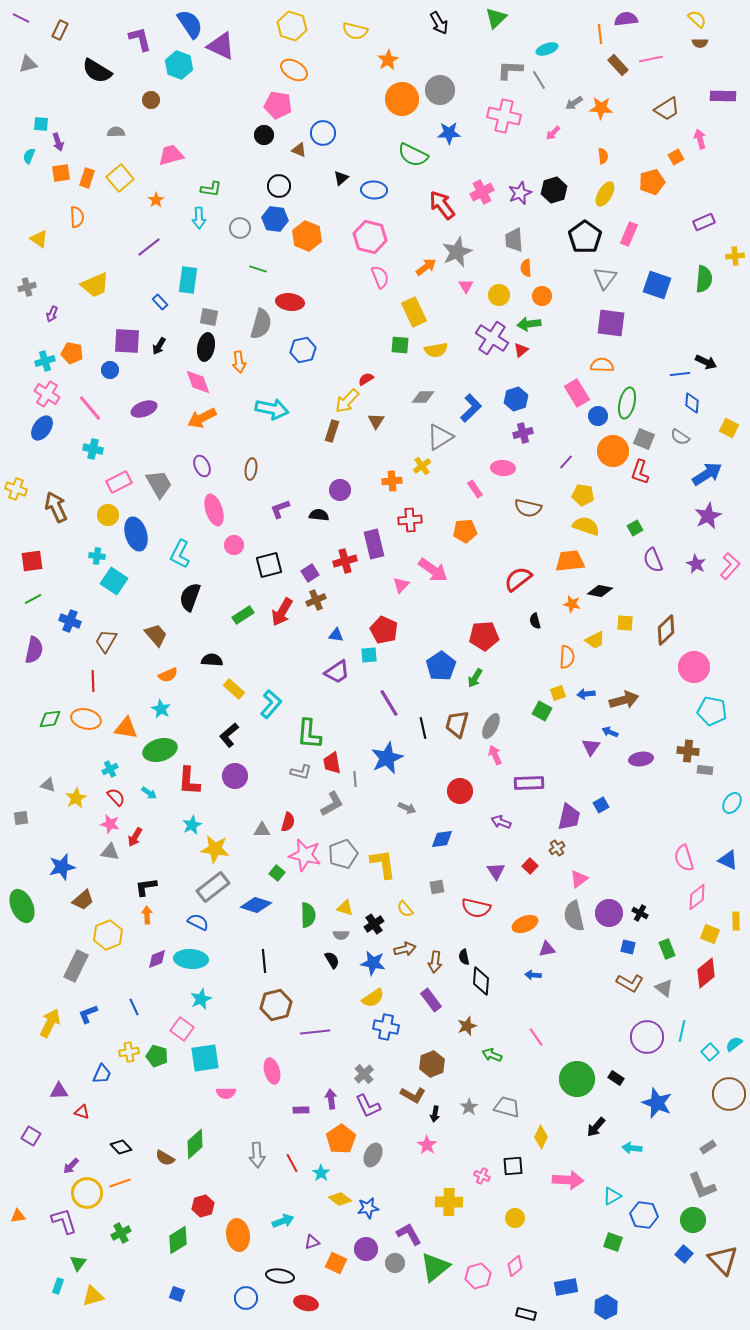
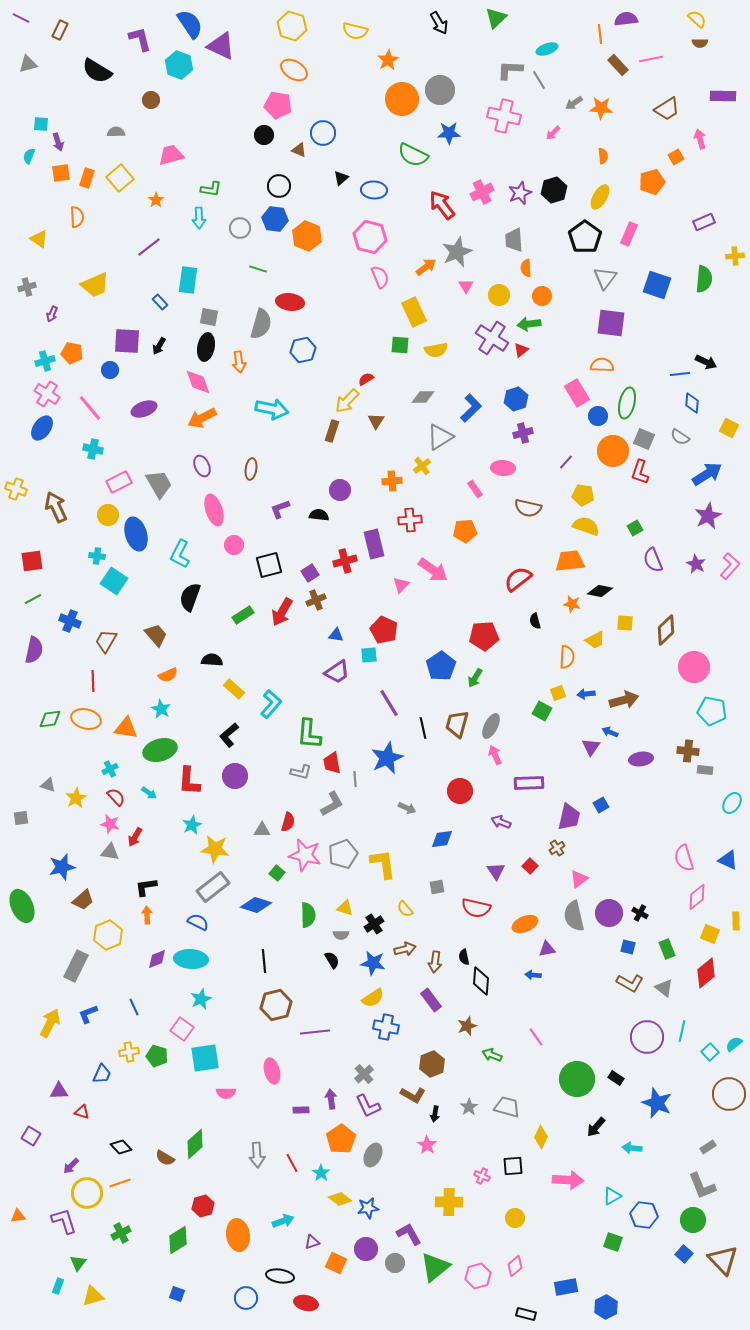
yellow ellipse at (605, 194): moved 5 px left, 3 px down
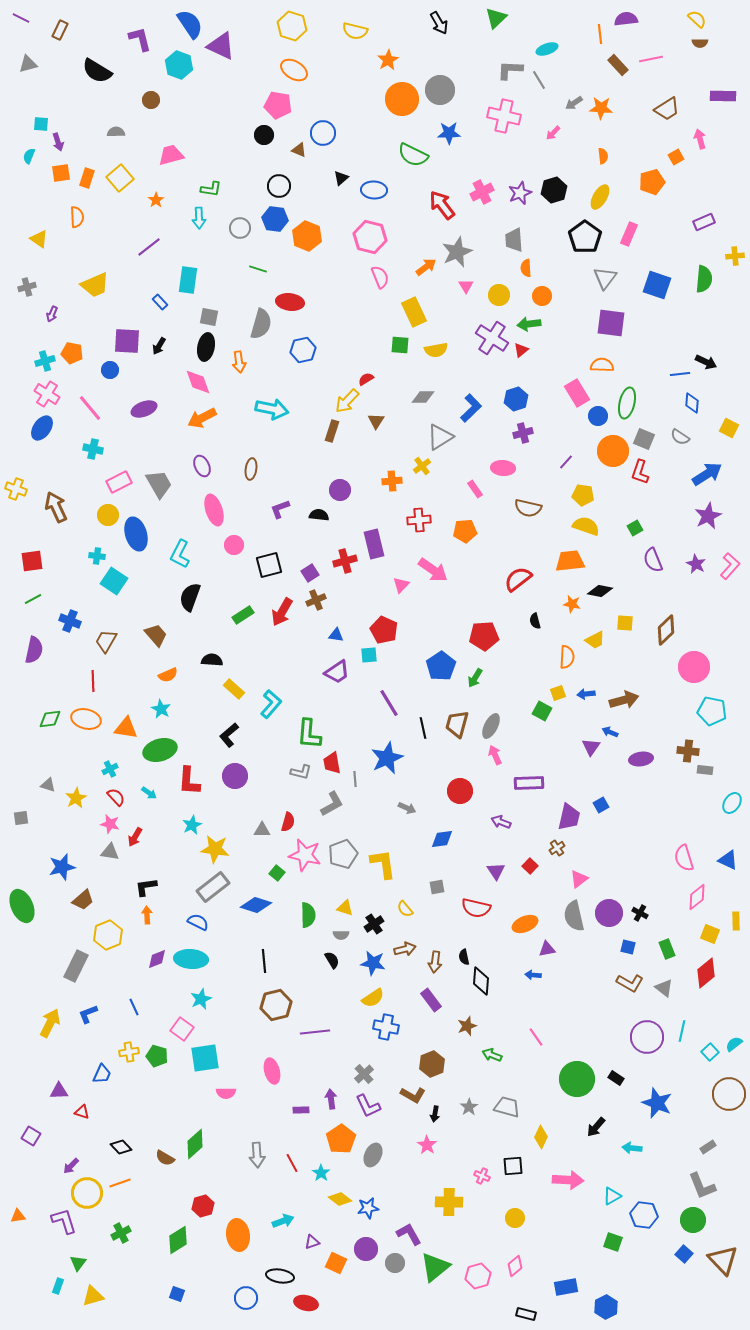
red cross at (410, 520): moved 9 px right
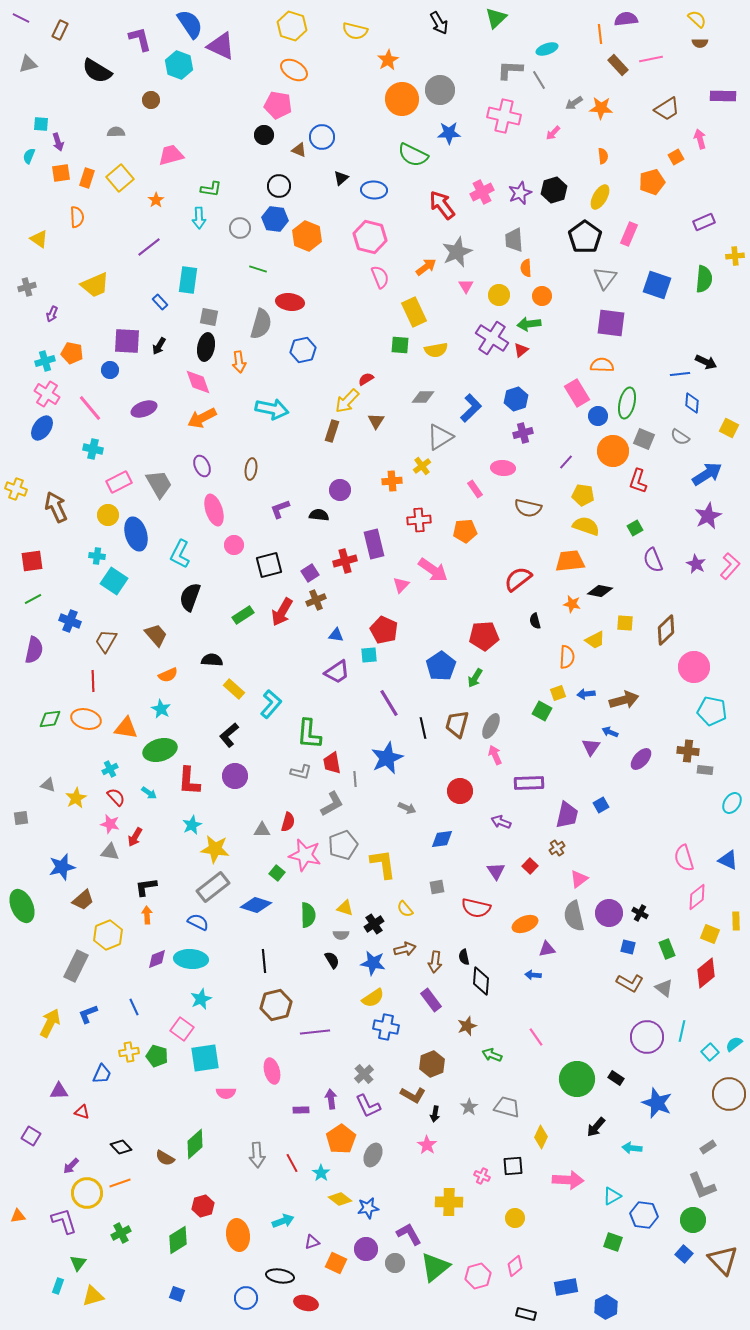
blue circle at (323, 133): moved 1 px left, 4 px down
red L-shape at (640, 472): moved 2 px left, 9 px down
purple ellipse at (641, 759): rotated 40 degrees counterclockwise
purple trapezoid at (569, 817): moved 2 px left, 2 px up
gray pentagon at (343, 854): moved 9 px up
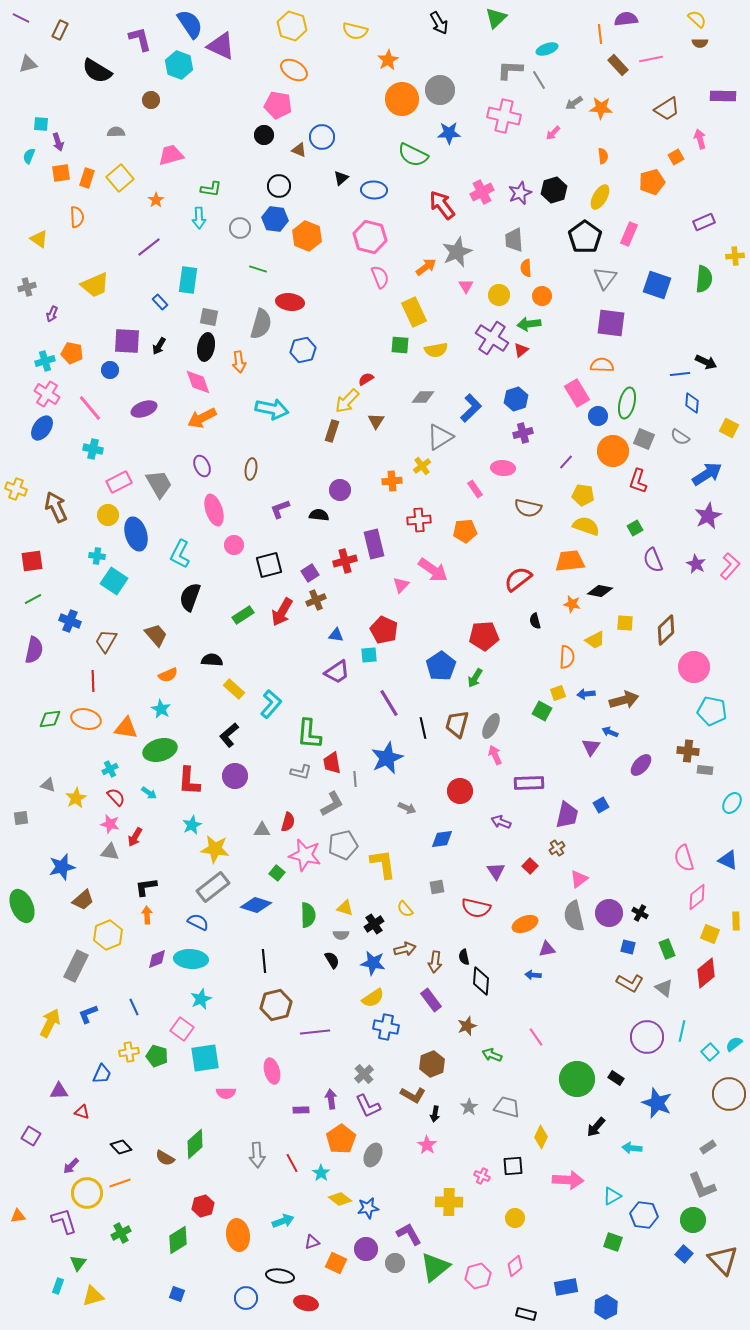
purple ellipse at (641, 759): moved 6 px down
gray pentagon at (343, 845): rotated 8 degrees clockwise
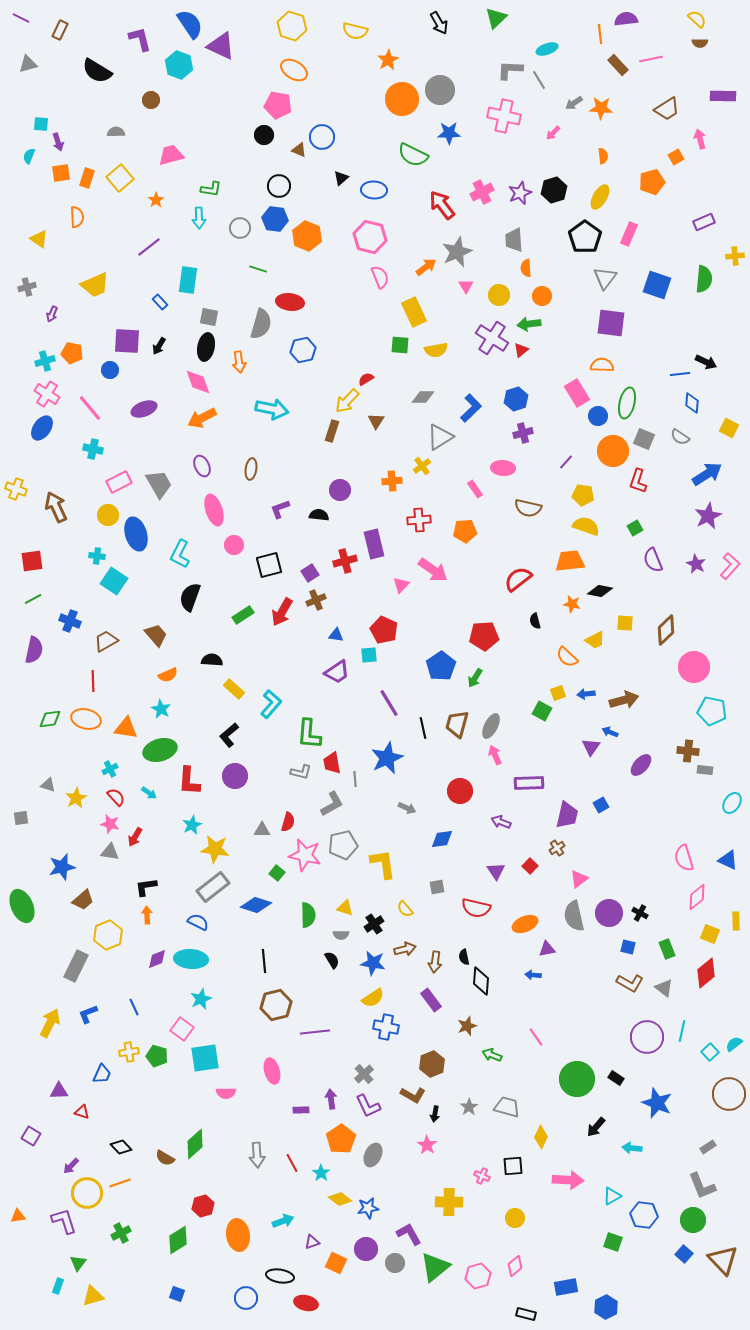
brown trapezoid at (106, 641): rotated 30 degrees clockwise
orange semicircle at (567, 657): rotated 130 degrees clockwise
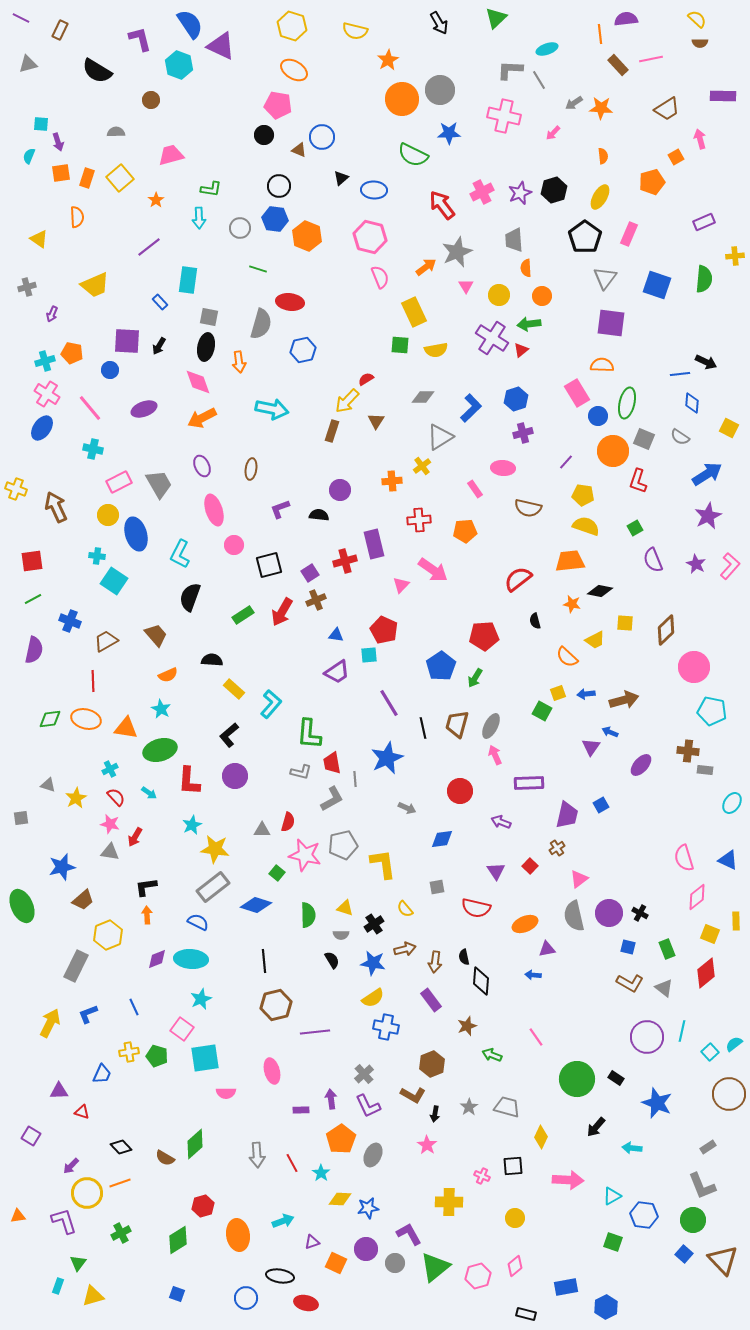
gray L-shape at (332, 804): moved 5 px up
yellow diamond at (340, 1199): rotated 35 degrees counterclockwise
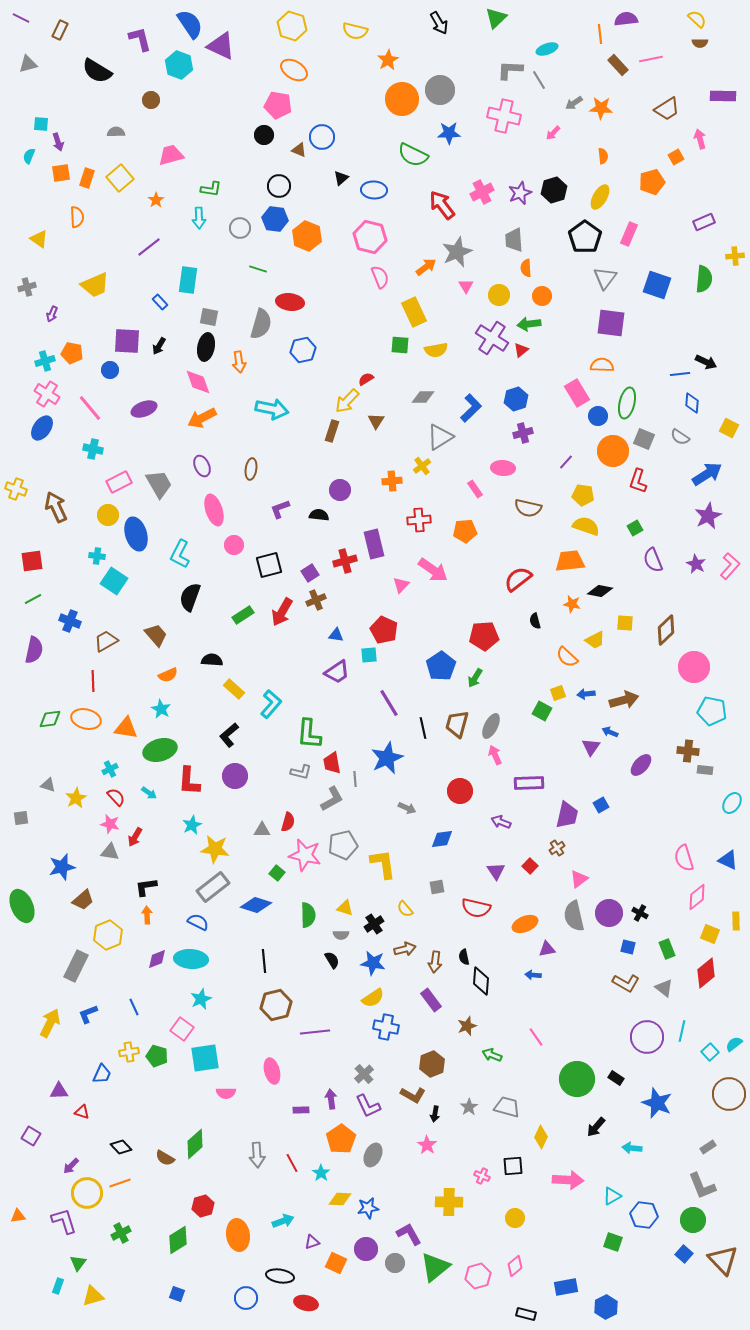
brown L-shape at (630, 983): moved 4 px left
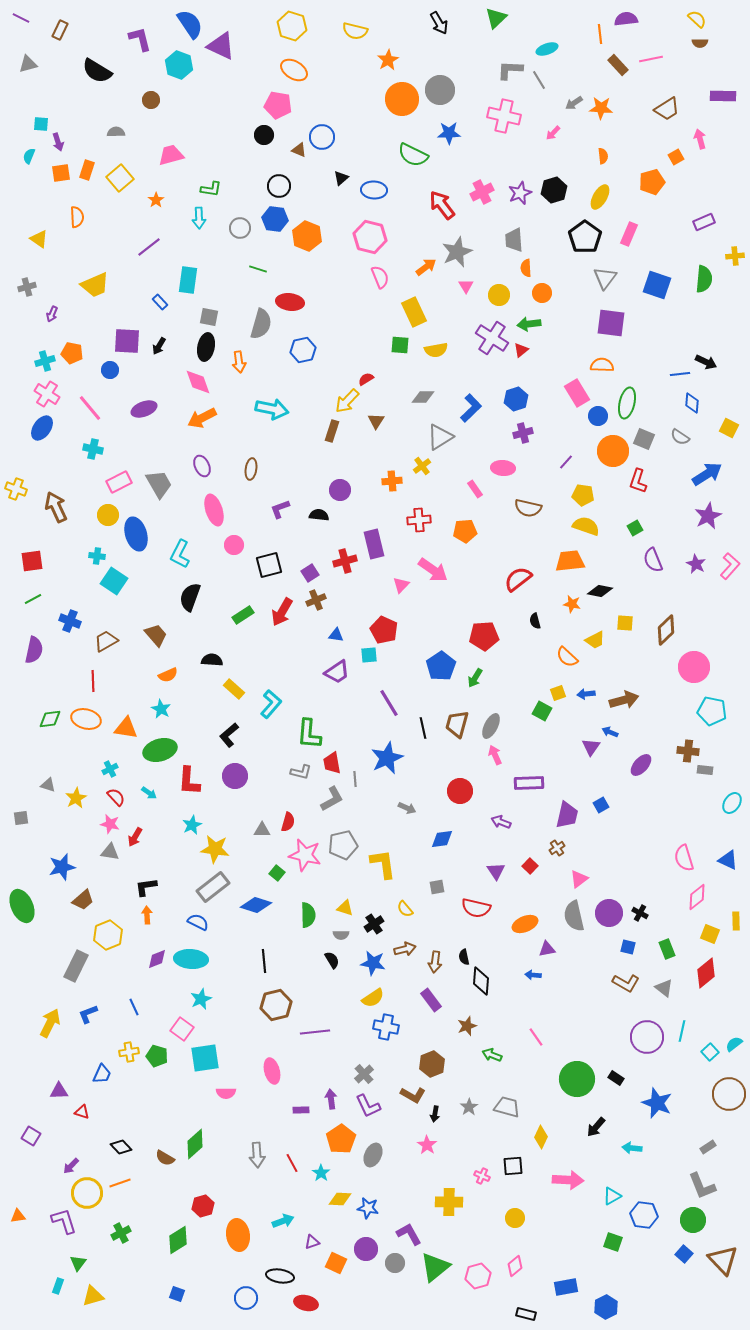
orange rectangle at (87, 178): moved 8 px up
orange circle at (542, 296): moved 3 px up
blue star at (368, 1208): rotated 20 degrees clockwise
